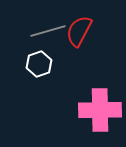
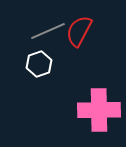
gray line: rotated 8 degrees counterclockwise
pink cross: moved 1 px left
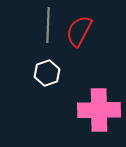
gray line: moved 6 px up; rotated 64 degrees counterclockwise
white hexagon: moved 8 px right, 9 px down
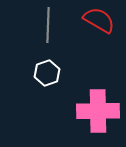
red semicircle: moved 20 px right, 11 px up; rotated 92 degrees clockwise
pink cross: moved 1 px left, 1 px down
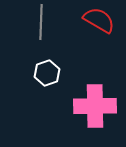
gray line: moved 7 px left, 3 px up
pink cross: moved 3 px left, 5 px up
